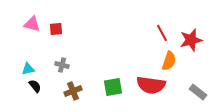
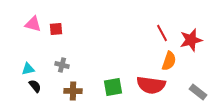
pink triangle: moved 1 px right
brown cross: rotated 24 degrees clockwise
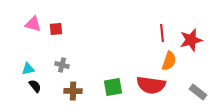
red line: rotated 24 degrees clockwise
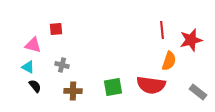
pink triangle: moved 21 px down
red line: moved 3 px up
cyan triangle: moved 2 px up; rotated 40 degrees clockwise
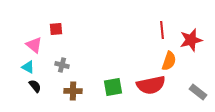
pink triangle: moved 1 px right; rotated 24 degrees clockwise
red semicircle: rotated 20 degrees counterclockwise
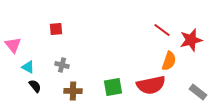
red line: rotated 48 degrees counterclockwise
pink triangle: moved 21 px left; rotated 12 degrees clockwise
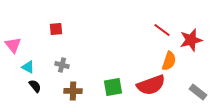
red semicircle: rotated 8 degrees counterclockwise
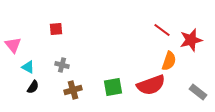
black semicircle: moved 2 px left, 1 px down; rotated 72 degrees clockwise
brown cross: moved 1 px up; rotated 18 degrees counterclockwise
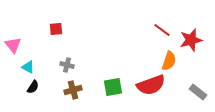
gray cross: moved 5 px right
